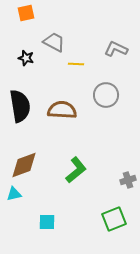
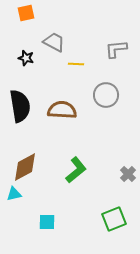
gray L-shape: rotated 30 degrees counterclockwise
brown diamond: moved 1 px right, 2 px down; rotated 8 degrees counterclockwise
gray cross: moved 6 px up; rotated 28 degrees counterclockwise
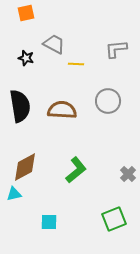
gray trapezoid: moved 2 px down
gray circle: moved 2 px right, 6 px down
cyan square: moved 2 px right
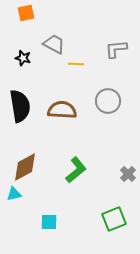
black star: moved 3 px left
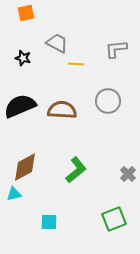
gray trapezoid: moved 3 px right, 1 px up
black semicircle: rotated 104 degrees counterclockwise
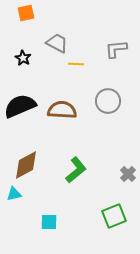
black star: rotated 14 degrees clockwise
brown diamond: moved 1 px right, 2 px up
green square: moved 3 px up
